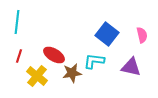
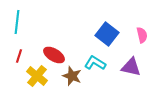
cyan L-shape: moved 1 px right, 2 px down; rotated 25 degrees clockwise
brown star: moved 3 px down; rotated 30 degrees clockwise
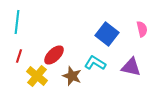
pink semicircle: moved 6 px up
red ellipse: rotated 75 degrees counterclockwise
